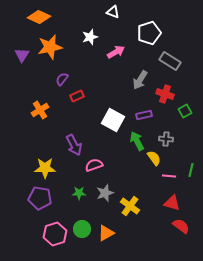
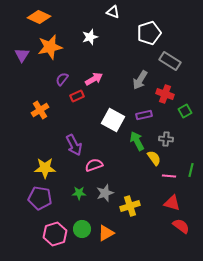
pink arrow: moved 22 px left, 27 px down
yellow cross: rotated 36 degrees clockwise
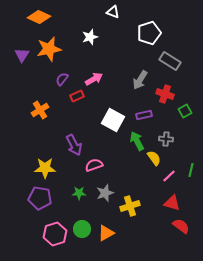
orange star: moved 1 px left, 2 px down
pink line: rotated 48 degrees counterclockwise
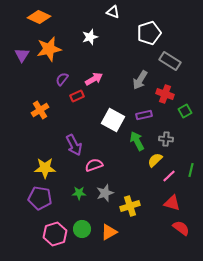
yellow semicircle: moved 1 px right, 2 px down; rotated 98 degrees counterclockwise
red semicircle: moved 2 px down
orange triangle: moved 3 px right, 1 px up
